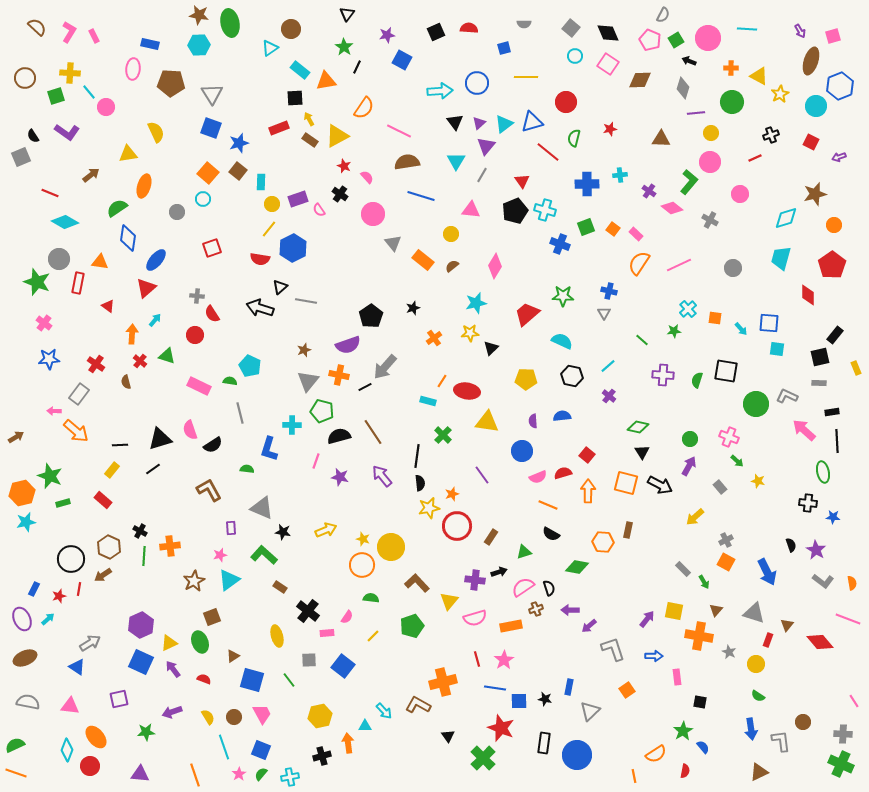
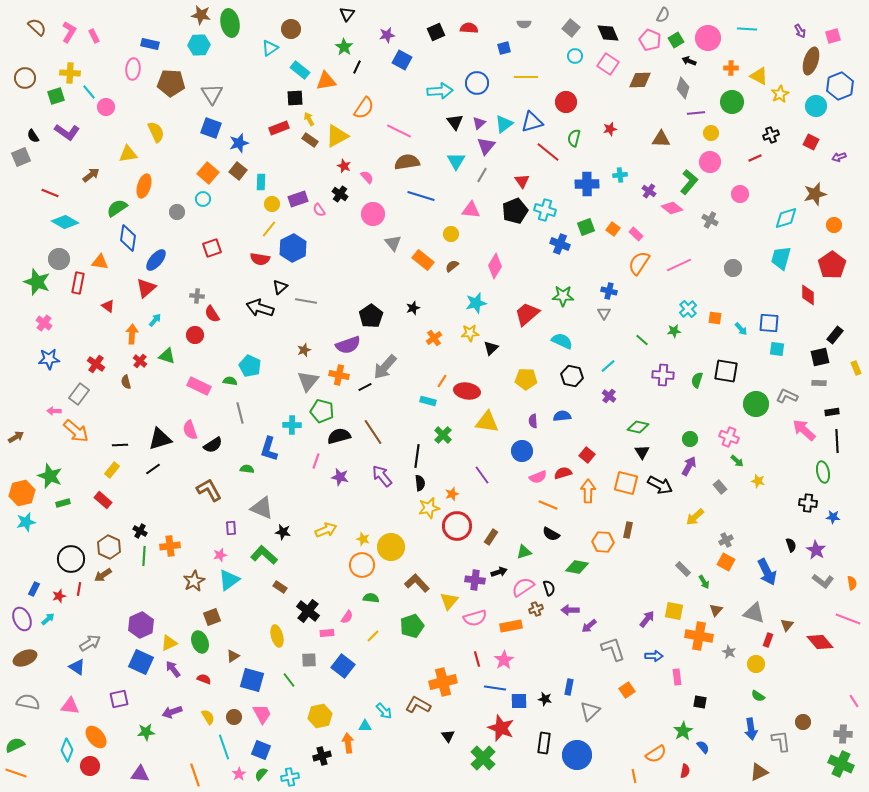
brown star at (199, 15): moved 2 px right
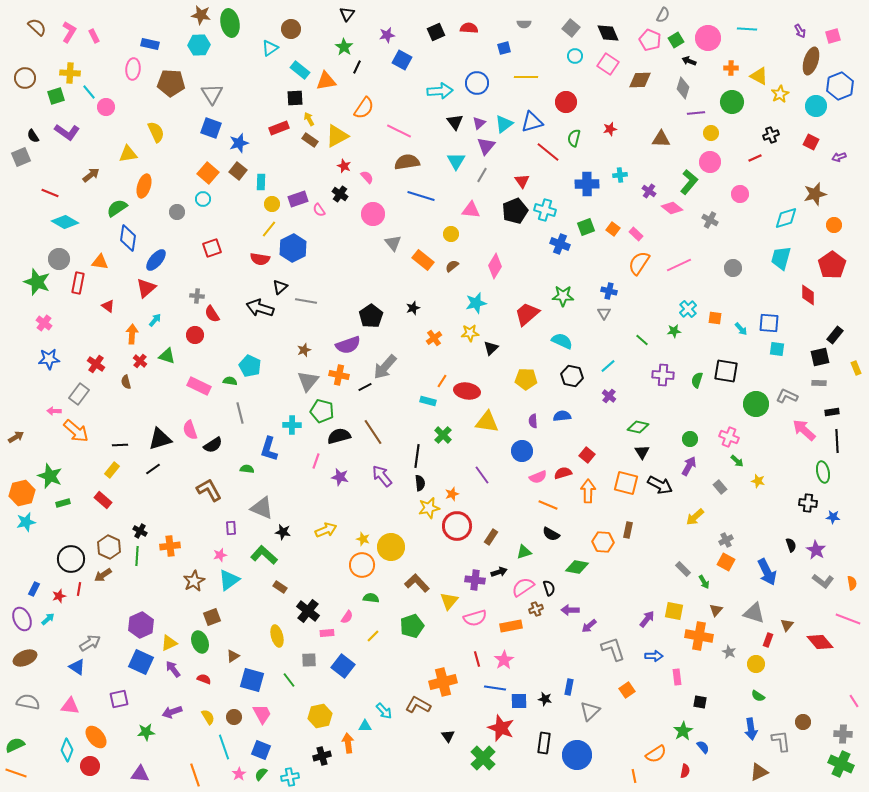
green line at (144, 556): moved 7 px left
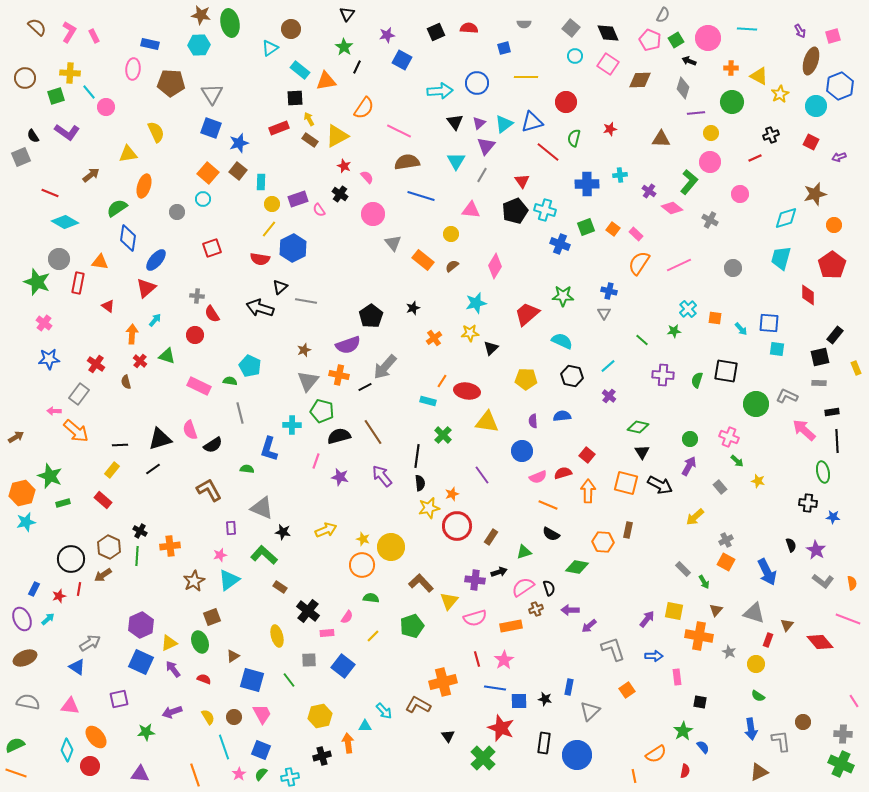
brown L-shape at (417, 583): moved 4 px right
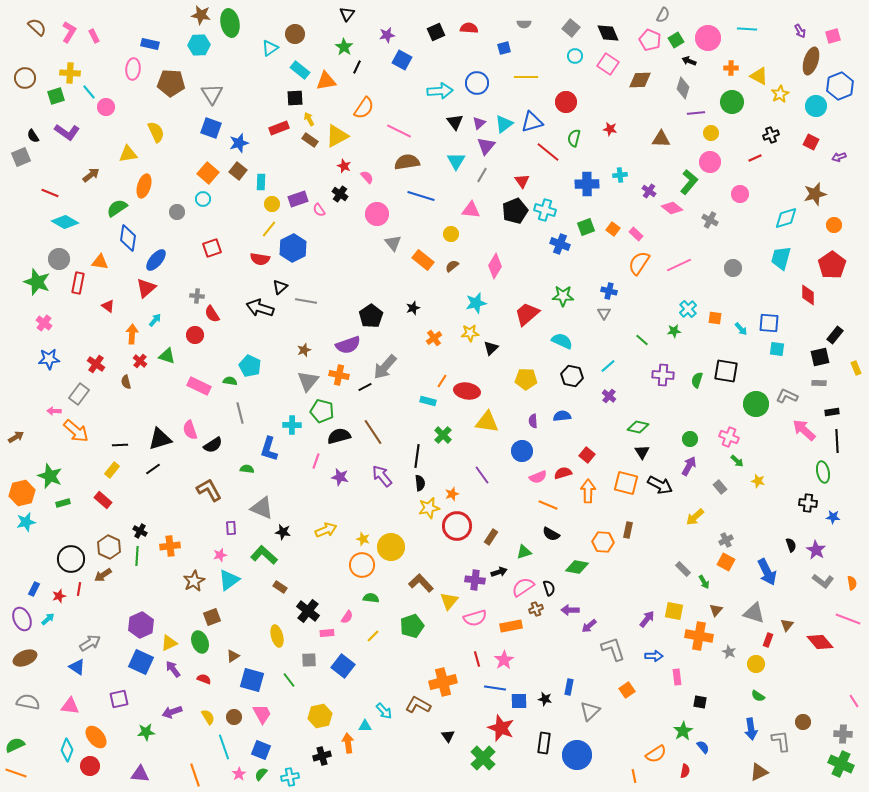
brown circle at (291, 29): moved 4 px right, 5 px down
red star at (610, 129): rotated 24 degrees clockwise
pink circle at (373, 214): moved 4 px right
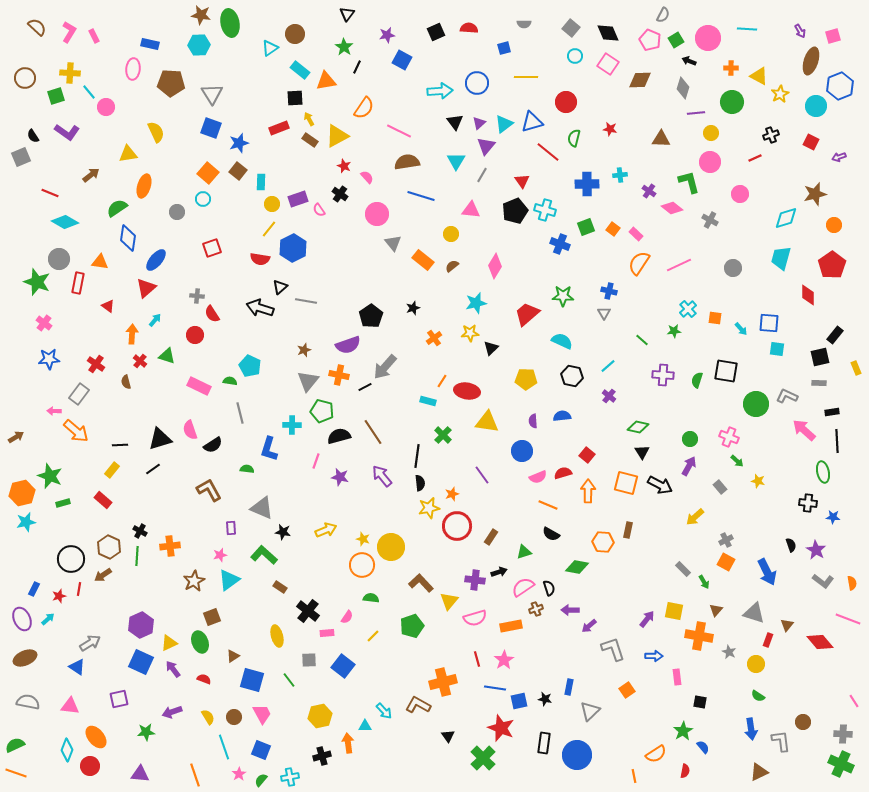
green L-shape at (689, 182): rotated 55 degrees counterclockwise
blue square at (519, 701): rotated 12 degrees counterclockwise
green semicircle at (261, 774): moved 6 px down
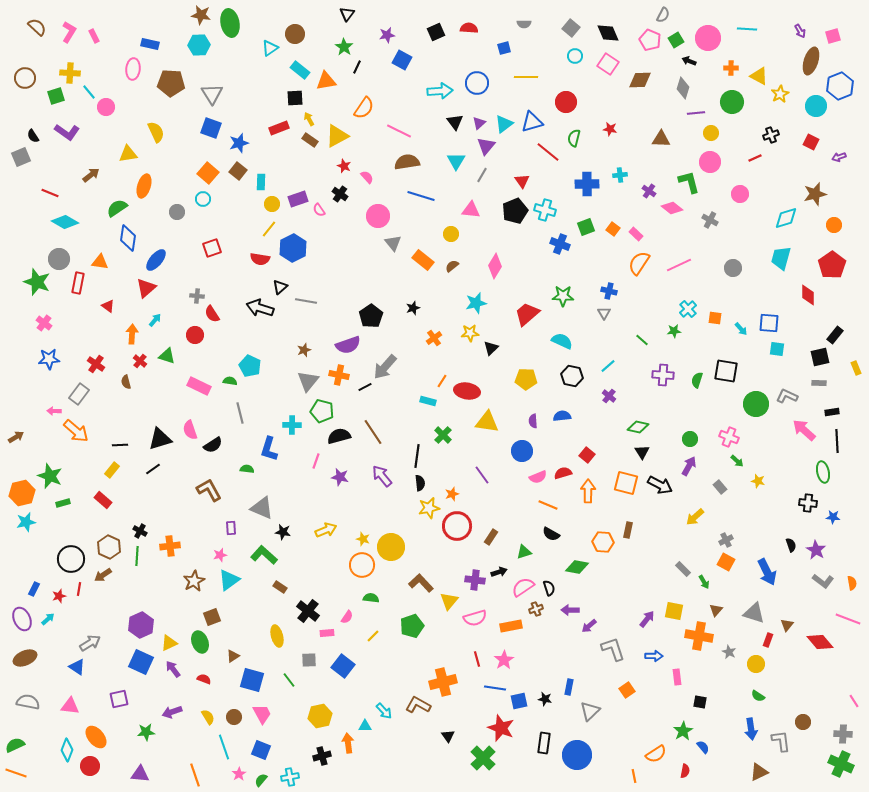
pink circle at (377, 214): moved 1 px right, 2 px down
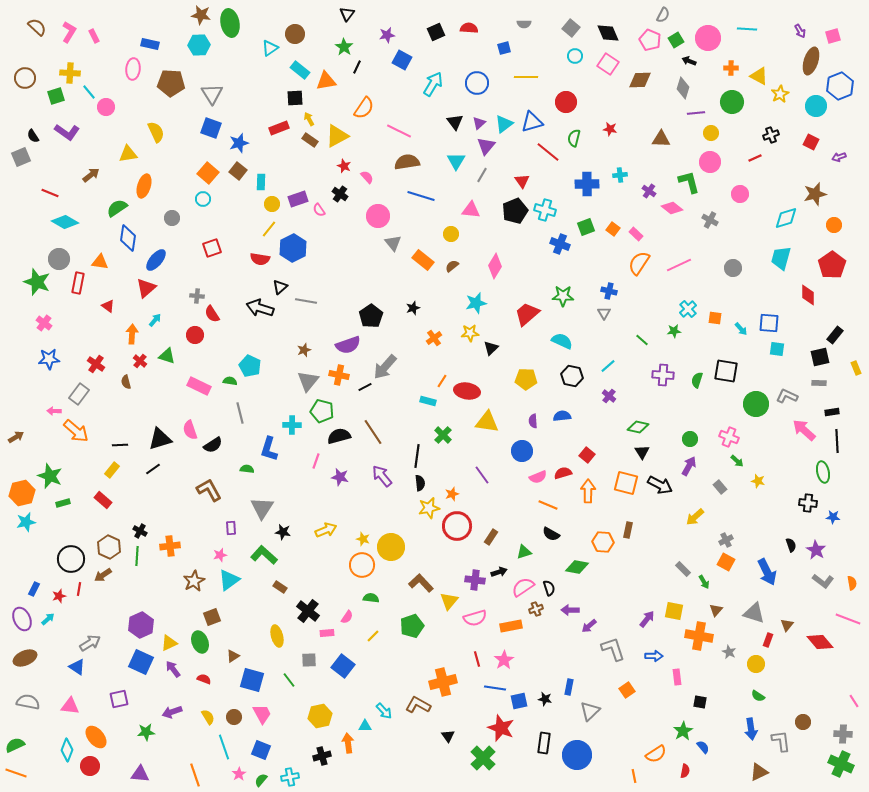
cyan arrow at (440, 91): moved 7 px left, 7 px up; rotated 55 degrees counterclockwise
gray circle at (177, 212): moved 5 px left, 6 px down
gray triangle at (262, 508): rotated 40 degrees clockwise
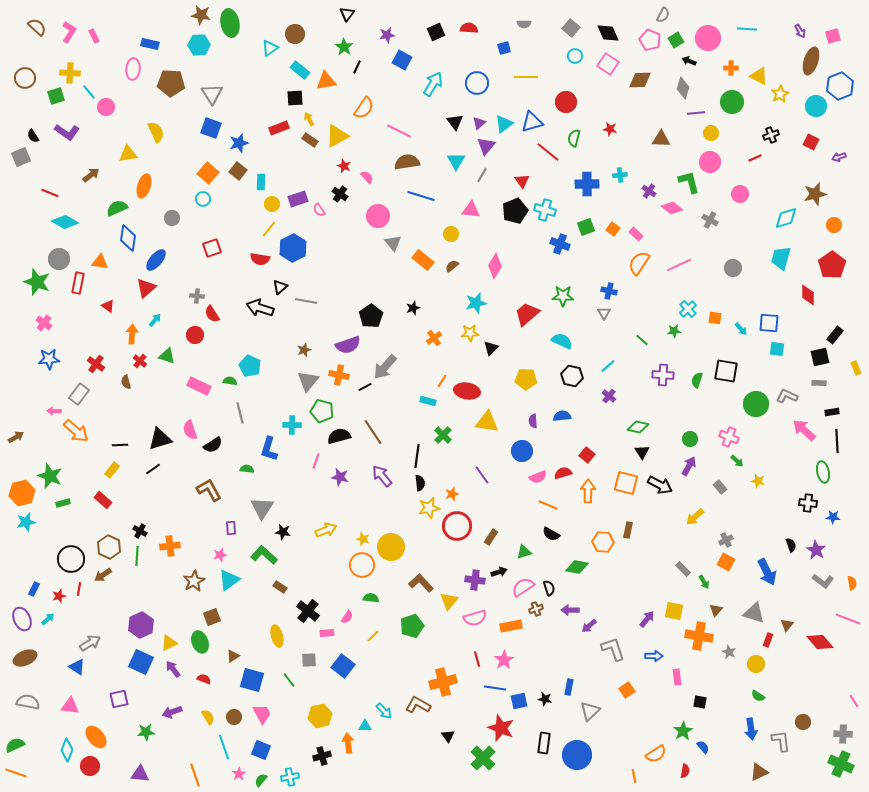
green semicircle at (117, 208): rotated 10 degrees clockwise
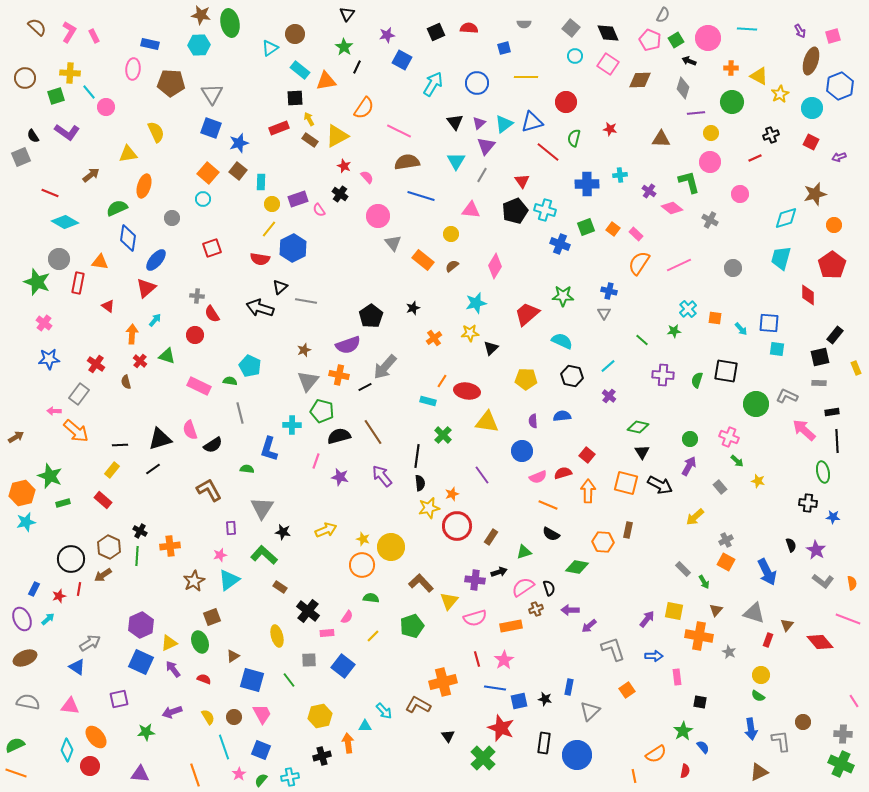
cyan circle at (816, 106): moved 4 px left, 2 px down
yellow circle at (756, 664): moved 5 px right, 11 px down
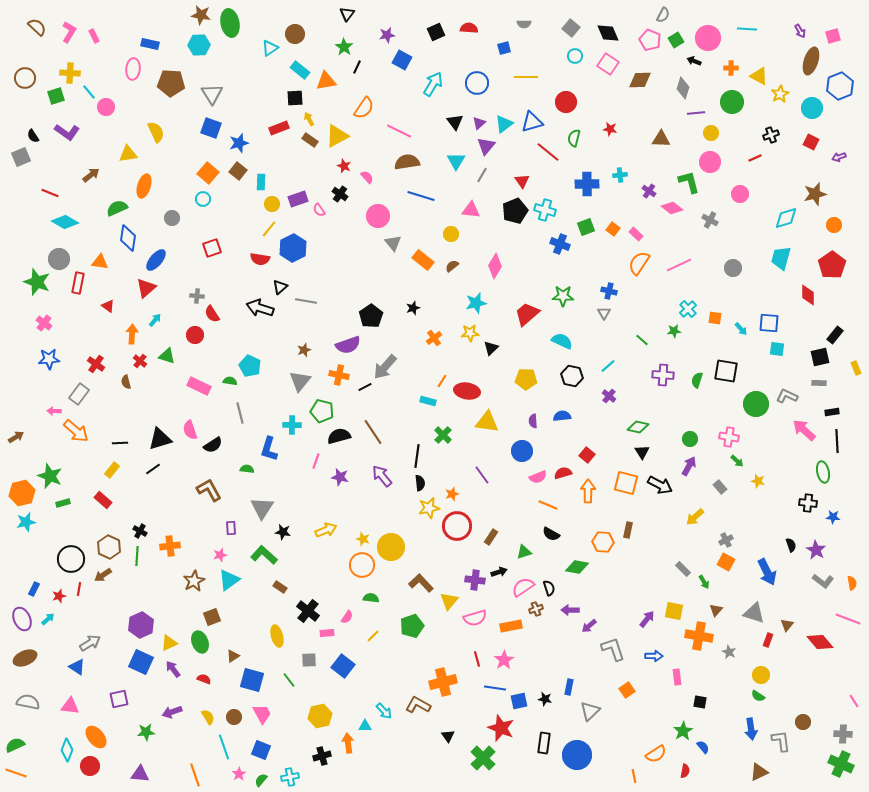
black arrow at (689, 61): moved 5 px right
gray triangle at (308, 381): moved 8 px left
pink cross at (729, 437): rotated 12 degrees counterclockwise
black line at (120, 445): moved 2 px up
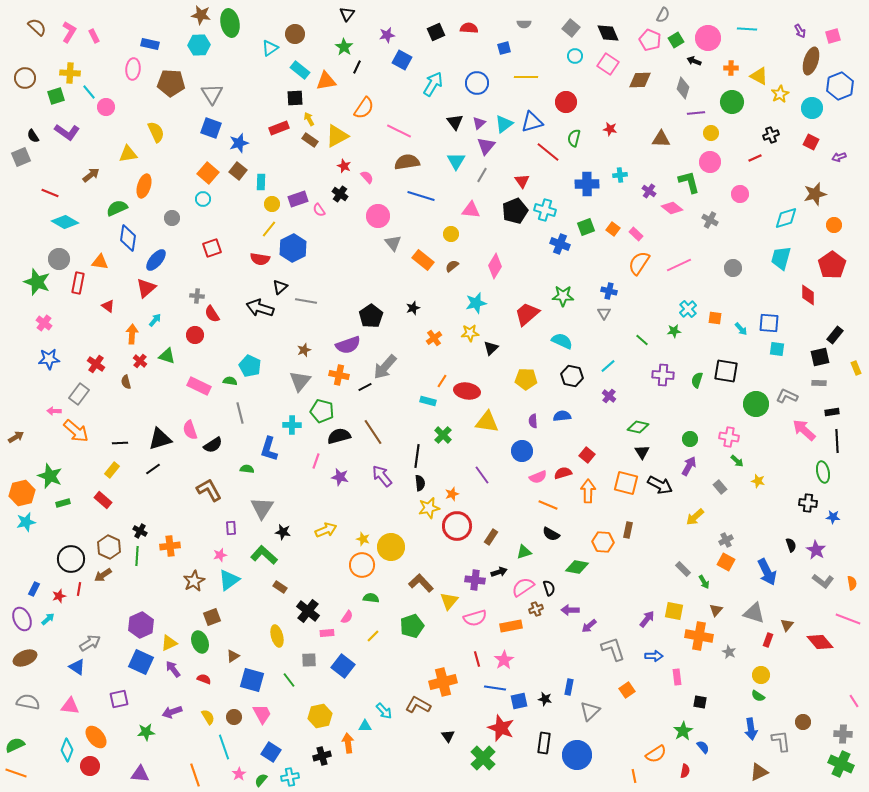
blue square at (261, 750): moved 10 px right, 2 px down; rotated 12 degrees clockwise
